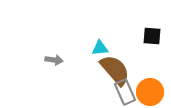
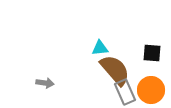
black square: moved 17 px down
gray arrow: moved 9 px left, 23 px down
orange circle: moved 1 px right, 2 px up
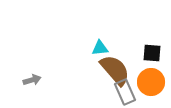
gray arrow: moved 13 px left, 3 px up; rotated 24 degrees counterclockwise
orange circle: moved 8 px up
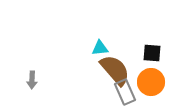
gray arrow: rotated 108 degrees clockwise
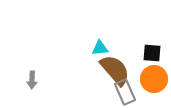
orange circle: moved 3 px right, 3 px up
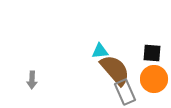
cyan triangle: moved 3 px down
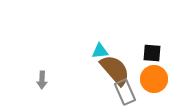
gray arrow: moved 10 px right
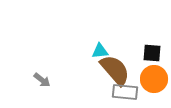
gray arrow: rotated 54 degrees counterclockwise
gray rectangle: rotated 60 degrees counterclockwise
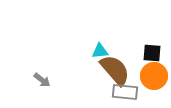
orange circle: moved 3 px up
